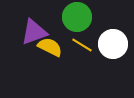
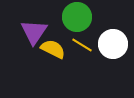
purple triangle: rotated 36 degrees counterclockwise
yellow semicircle: moved 3 px right, 2 px down
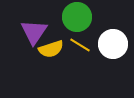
yellow line: moved 2 px left
yellow semicircle: moved 2 px left; rotated 135 degrees clockwise
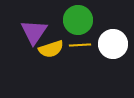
green circle: moved 1 px right, 3 px down
yellow line: rotated 35 degrees counterclockwise
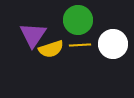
purple triangle: moved 1 px left, 3 px down
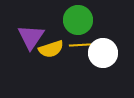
purple triangle: moved 2 px left, 2 px down
white circle: moved 10 px left, 9 px down
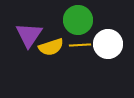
purple triangle: moved 2 px left, 2 px up
yellow semicircle: moved 2 px up
white circle: moved 5 px right, 9 px up
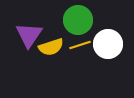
yellow line: rotated 15 degrees counterclockwise
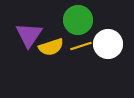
yellow line: moved 1 px right, 1 px down
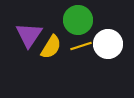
yellow semicircle: rotated 40 degrees counterclockwise
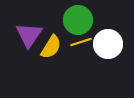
yellow line: moved 4 px up
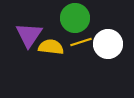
green circle: moved 3 px left, 2 px up
yellow semicircle: rotated 115 degrees counterclockwise
